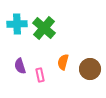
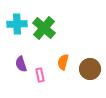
purple semicircle: moved 1 px right, 2 px up
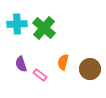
pink rectangle: rotated 40 degrees counterclockwise
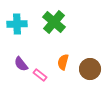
green cross: moved 10 px right, 6 px up
purple semicircle: rotated 21 degrees counterclockwise
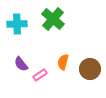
green cross: moved 1 px left, 3 px up
pink rectangle: rotated 72 degrees counterclockwise
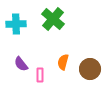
cyan cross: moved 1 px left
pink rectangle: rotated 56 degrees counterclockwise
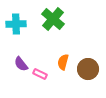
brown circle: moved 2 px left
pink rectangle: moved 1 px up; rotated 64 degrees counterclockwise
